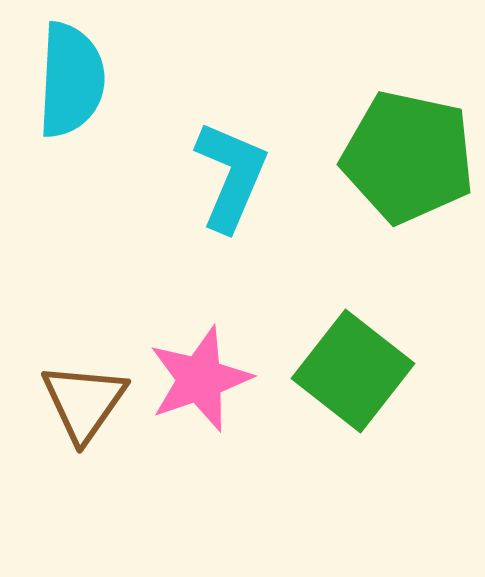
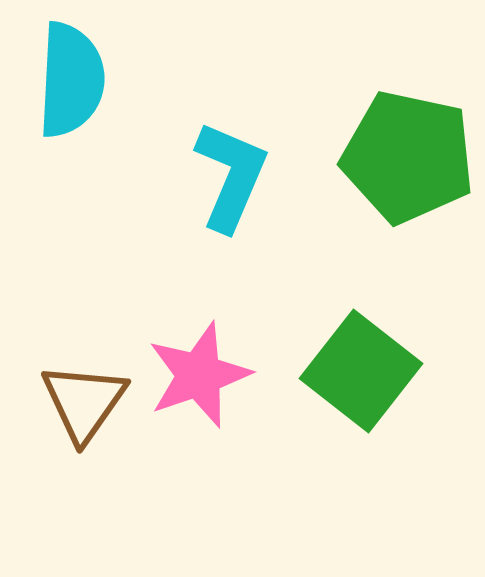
green square: moved 8 px right
pink star: moved 1 px left, 4 px up
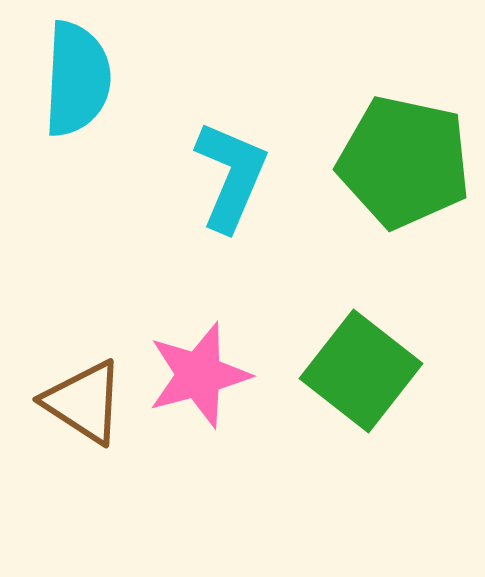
cyan semicircle: moved 6 px right, 1 px up
green pentagon: moved 4 px left, 5 px down
pink star: rotated 4 degrees clockwise
brown triangle: rotated 32 degrees counterclockwise
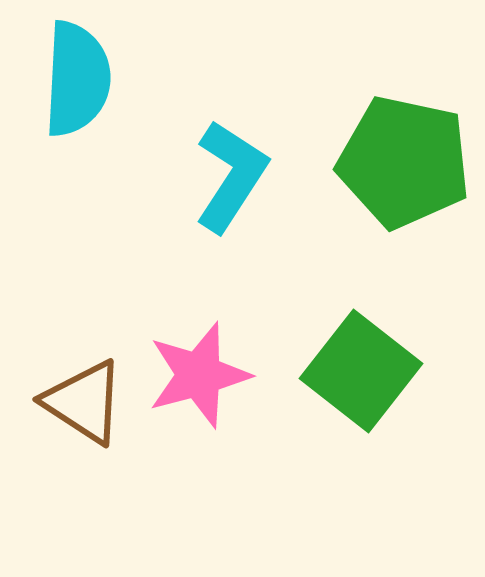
cyan L-shape: rotated 10 degrees clockwise
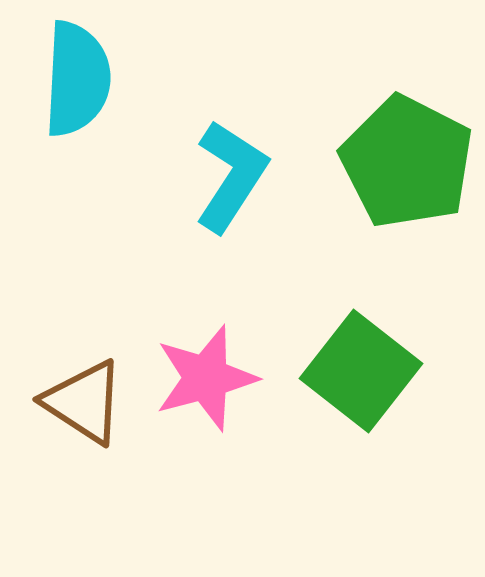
green pentagon: moved 3 px right; rotated 15 degrees clockwise
pink star: moved 7 px right, 3 px down
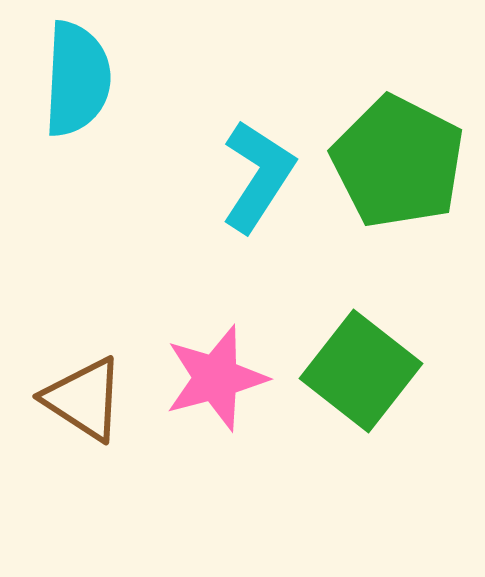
green pentagon: moved 9 px left
cyan L-shape: moved 27 px right
pink star: moved 10 px right
brown triangle: moved 3 px up
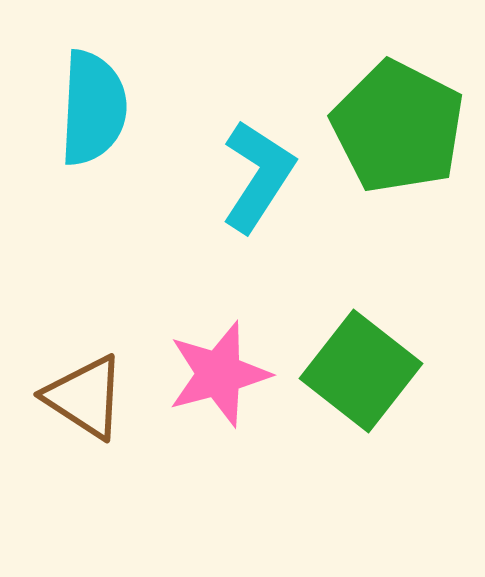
cyan semicircle: moved 16 px right, 29 px down
green pentagon: moved 35 px up
pink star: moved 3 px right, 4 px up
brown triangle: moved 1 px right, 2 px up
